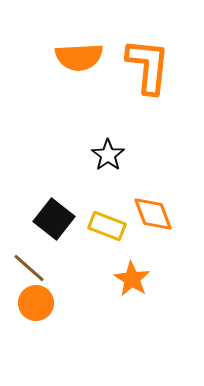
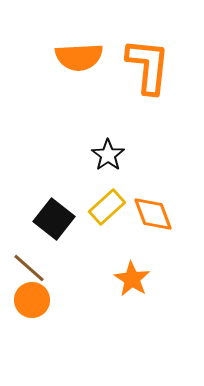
yellow rectangle: moved 19 px up; rotated 63 degrees counterclockwise
orange circle: moved 4 px left, 3 px up
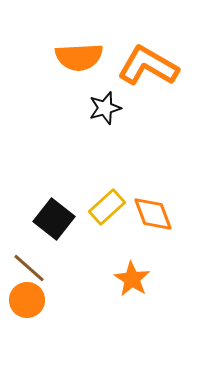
orange L-shape: rotated 66 degrees counterclockwise
black star: moved 3 px left, 47 px up; rotated 20 degrees clockwise
orange circle: moved 5 px left
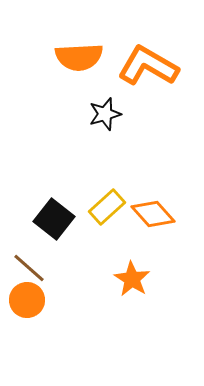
black star: moved 6 px down
orange diamond: rotated 21 degrees counterclockwise
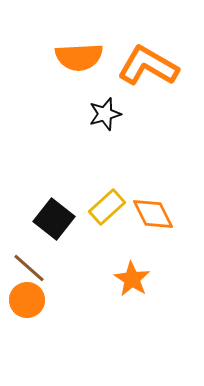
orange diamond: rotated 15 degrees clockwise
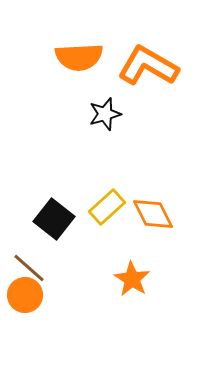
orange circle: moved 2 px left, 5 px up
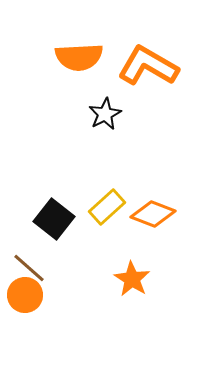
black star: rotated 12 degrees counterclockwise
orange diamond: rotated 42 degrees counterclockwise
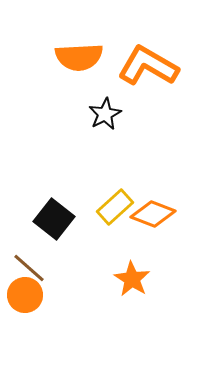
yellow rectangle: moved 8 px right
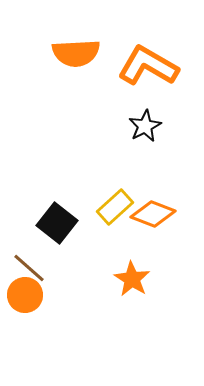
orange semicircle: moved 3 px left, 4 px up
black star: moved 40 px right, 12 px down
black square: moved 3 px right, 4 px down
